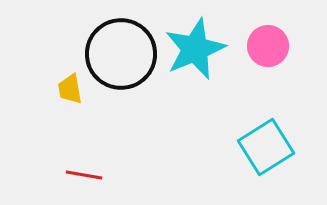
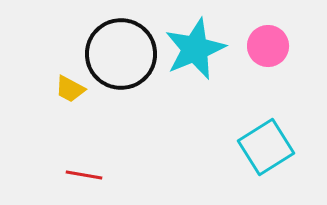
yellow trapezoid: rotated 52 degrees counterclockwise
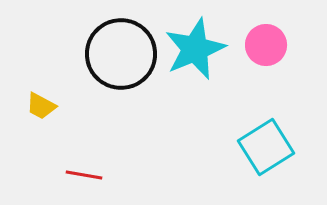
pink circle: moved 2 px left, 1 px up
yellow trapezoid: moved 29 px left, 17 px down
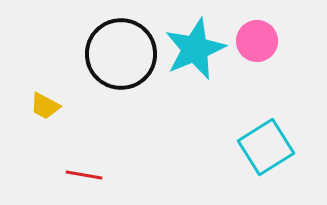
pink circle: moved 9 px left, 4 px up
yellow trapezoid: moved 4 px right
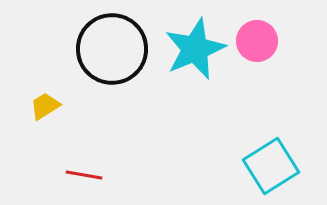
black circle: moved 9 px left, 5 px up
yellow trapezoid: rotated 120 degrees clockwise
cyan square: moved 5 px right, 19 px down
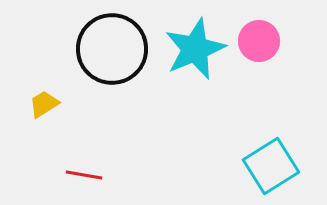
pink circle: moved 2 px right
yellow trapezoid: moved 1 px left, 2 px up
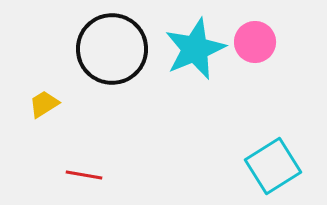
pink circle: moved 4 px left, 1 px down
cyan square: moved 2 px right
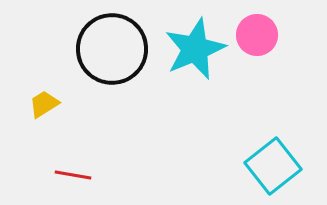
pink circle: moved 2 px right, 7 px up
cyan square: rotated 6 degrees counterclockwise
red line: moved 11 px left
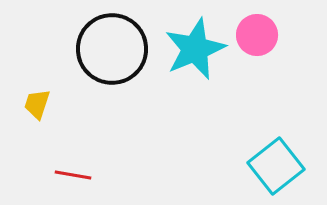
yellow trapezoid: moved 7 px left; rotated 40 degrees counterclockwise
cyan square: moved 3 px right
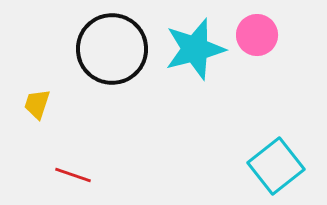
cyan star: rotated 8 degrees clockwise
red line: rotated 9 degrees clockwise
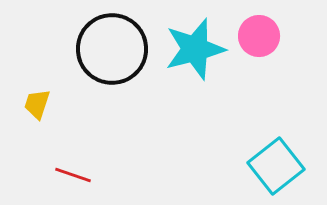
pink circle: moved 2 px right, 1 px down
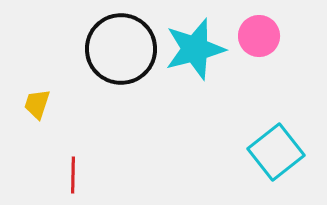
black circle: moved 9 px right
cyan square: moved 14 px up
red line: rotated 72 degrees clockwise
